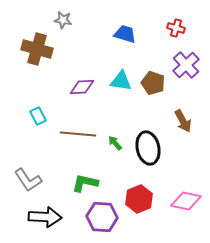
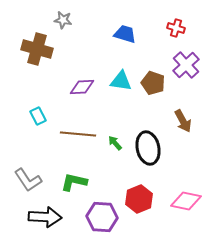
green L-shape: moved 11 px left, 1 px up
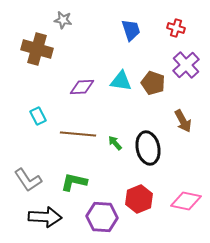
blue trapezoid: moved 6 px right, 4 px up; rotated 55 degrees clockwise
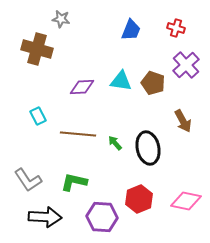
gray star: moved 2 px left, 1 px up
blue trapezoid: rotated 40 degrees clockwise
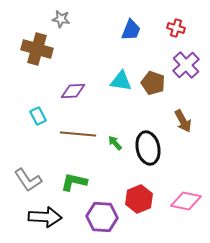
purple diamond: moved 9 px left, 4 px down
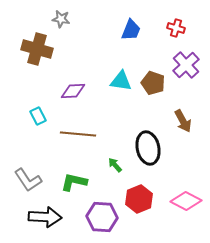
green arrow: moved 22 px down
pink diamond: rotated 16 degrees clockwise
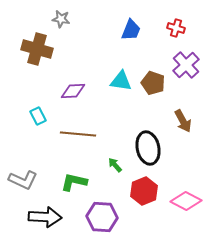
gray L-shape: moved 5 px left; rotated 32 degrees counterclockwise
red hexagon: moved 5 px right, 8 px up
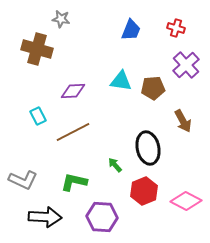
brown pentagon: moved 5 px down; rotated 25 degrees counterclockwise
brown line: moved 5 px left, 2 px up; rotated 32 degrees counterclockwise
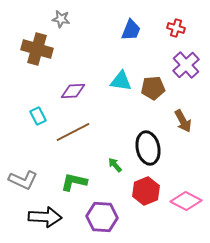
red hexagon: moved 2 px right
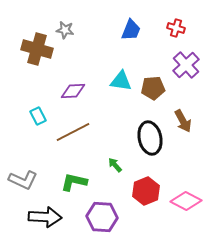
gray star: moved 4 px right, 11 px down
black ellipse: moved 2 px right, 10 px up
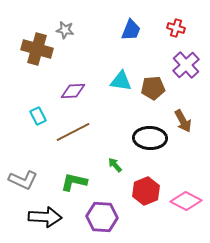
black ellipse: rotated 76 degrees counterclockwise
